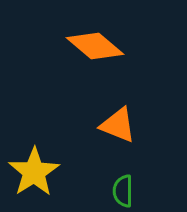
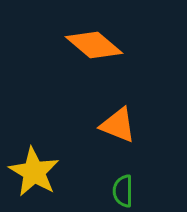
orange diamond: moved 1 px left, 1 px up
yellow star: rotated 9 degrees counterclockwise
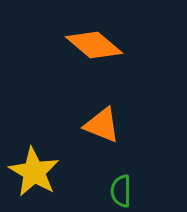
orange triangle: moved 16 px left
green semicircle: moved 2 px left
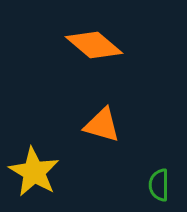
orange triangle: rotated 6 degrees counterclockwise
green semicircle: moved 38 px right, 6 px up
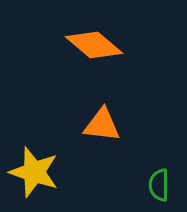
orange triangle: rotated 9 degrees counterclockwise
yellow star: rotated 12 degrees counterclockwise
